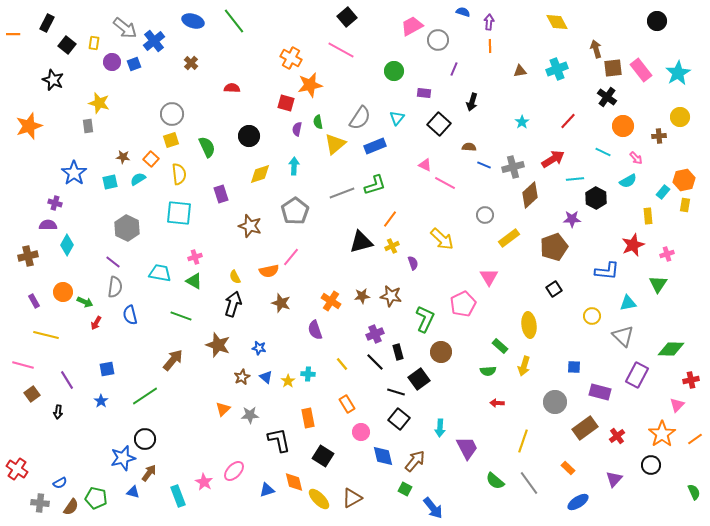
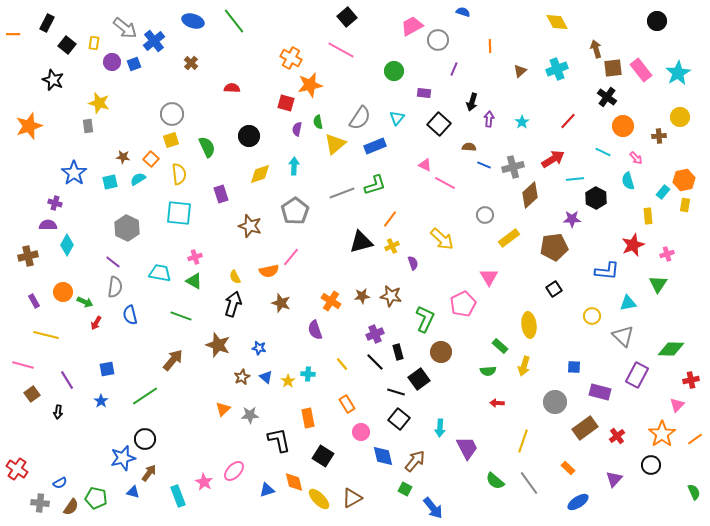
purple arrow at (489, 22): moved 97 px down
brown triangle at (520, 71): rotated 32 degrees counterclockwise
cyan semicircle at (628, 181): rotated 102 degrees clockwise
brown pentagon at (554, 247): rotated 12 degrees clockwise
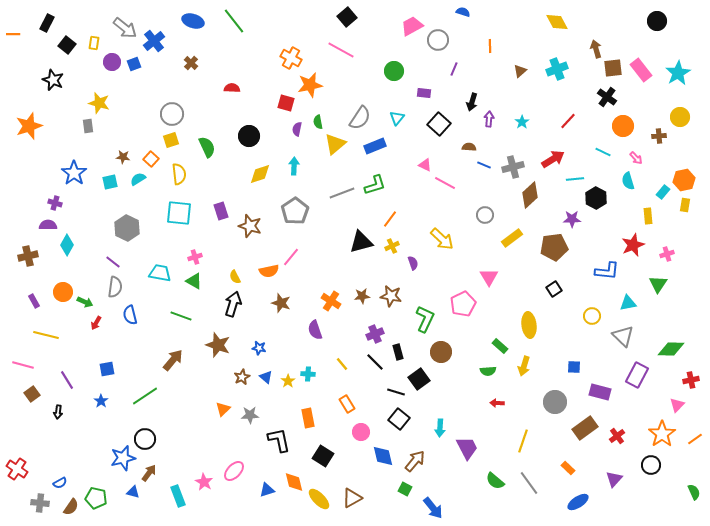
purple rectangle at (221, 194): moved 17 px down
yellow rectangle at (509, 238): moved 3 px right
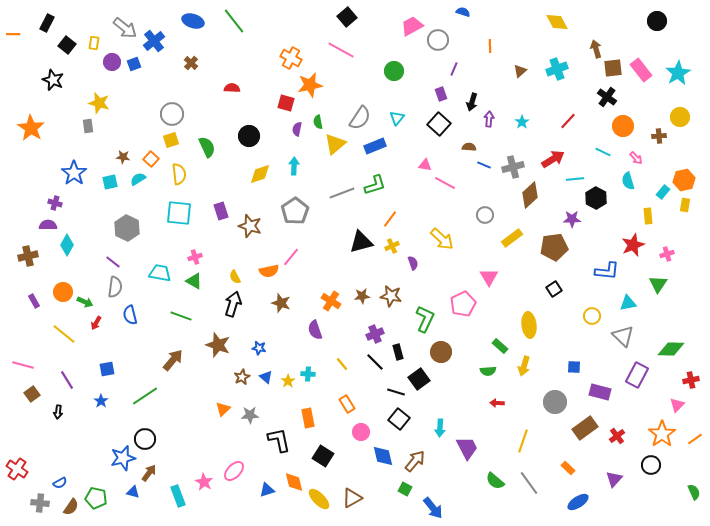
purple rectangle at (424, 93): moved 17 px right, 1 px down; rotated 64 degrees clockwise
orange star at (29, 126): moved 2 px right, 2 px down; rotated 20 degrees counterclockwise
pink triangle at (425, 165): rotated 16 degrees counterclockwise
yellow line at (46, 335): moved 18 px right, 1 px up; rotated 25 degrees clockwise
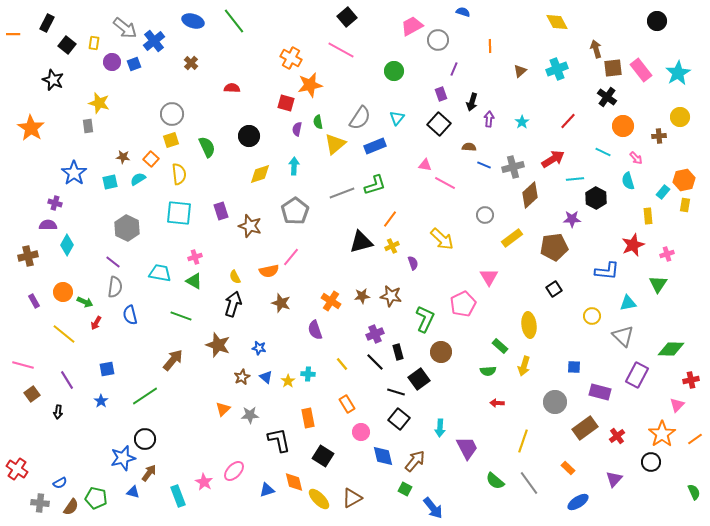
black circle at (651, 465): moved 3 px up
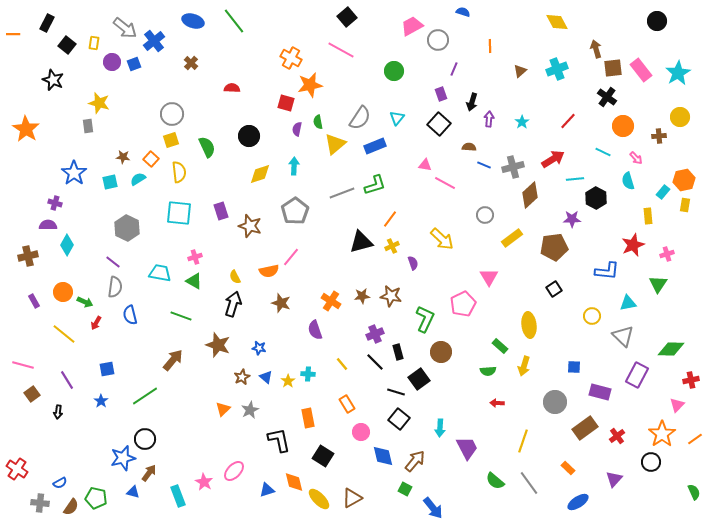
orange star at (31, 128): moved 5 px left, 1 px down
yellow semicircle at (179, 174): moved 2 px up
gray star at (250, 415): moved 5 px up; rotated 24 degrees counterclockwise
